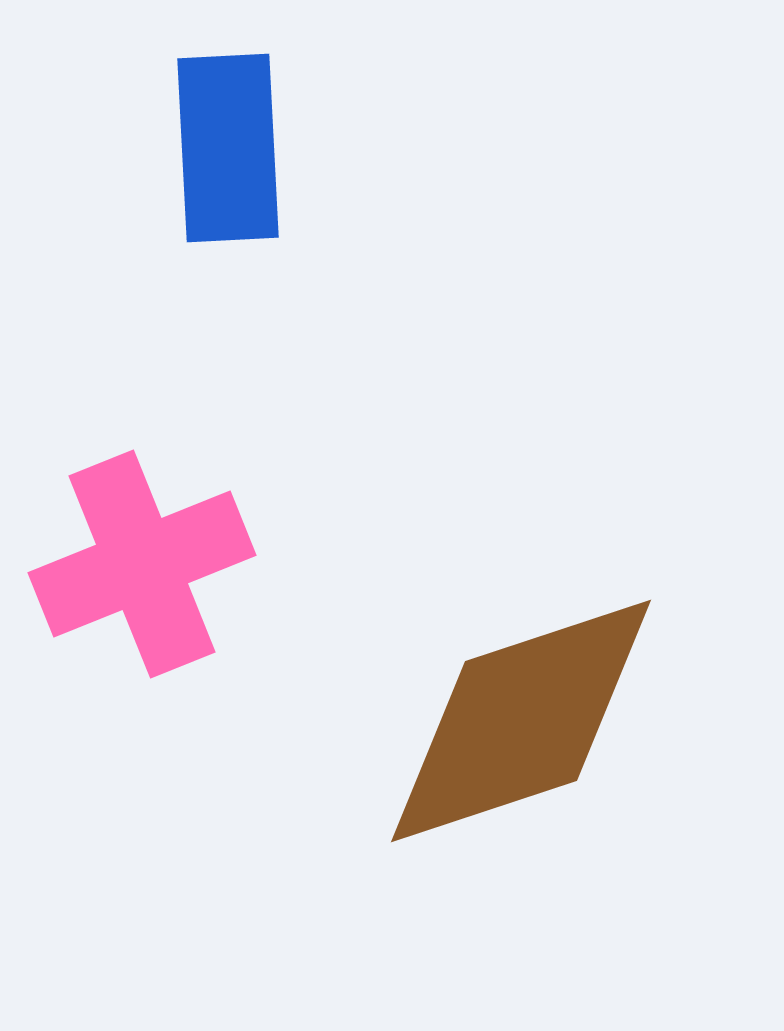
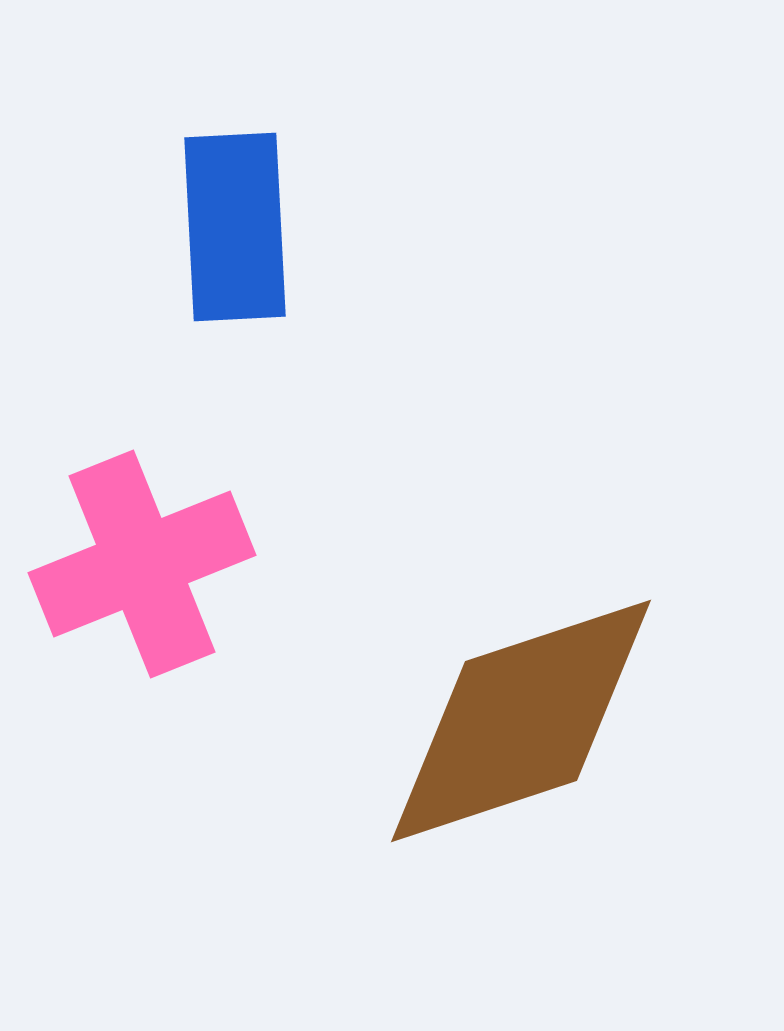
blue rectangle: moved 7 px right, 79 px down
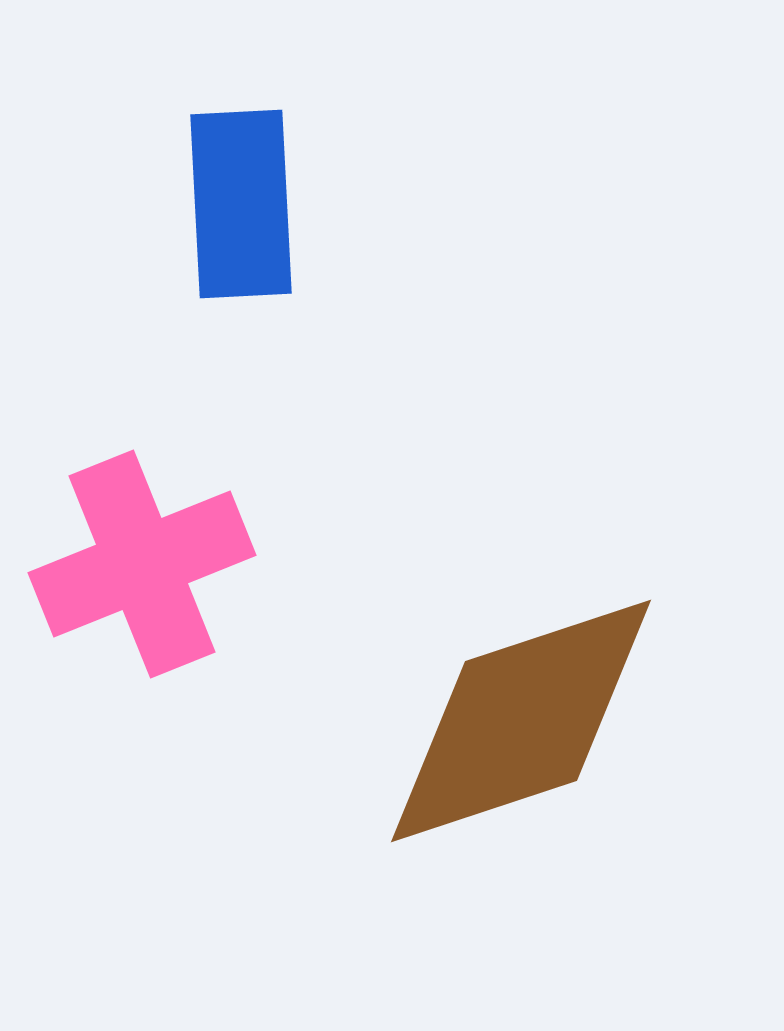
blue rectangle: moved 6 px right, 23 px up
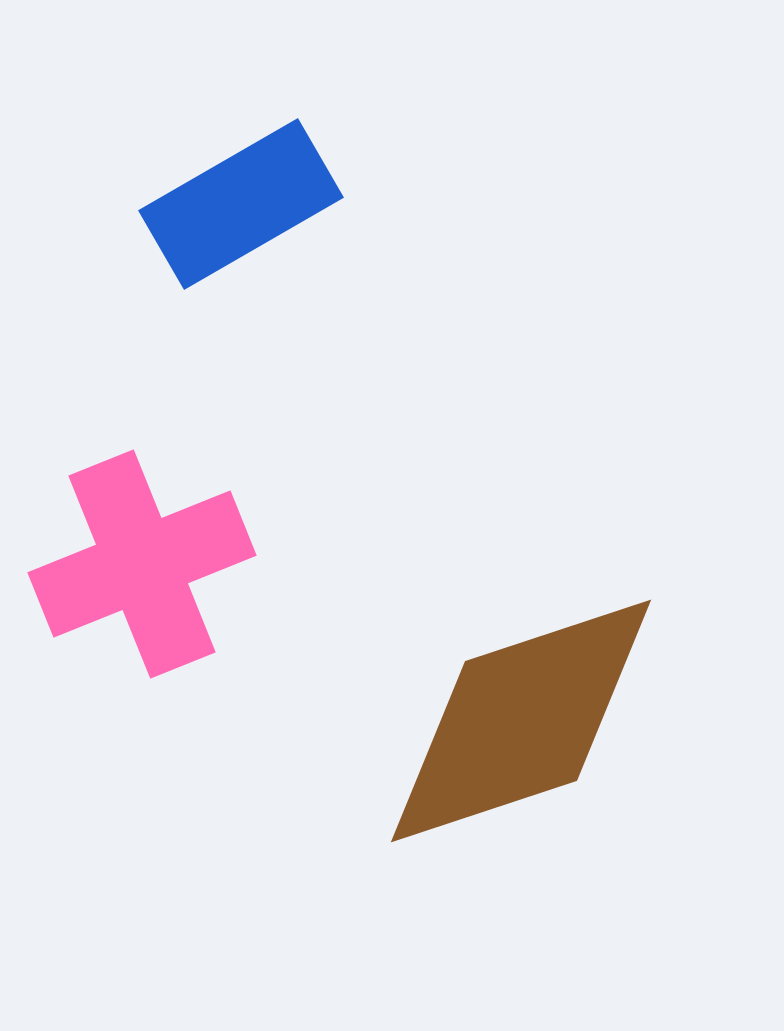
blue rectangle: rotated 63 degrees clockwise
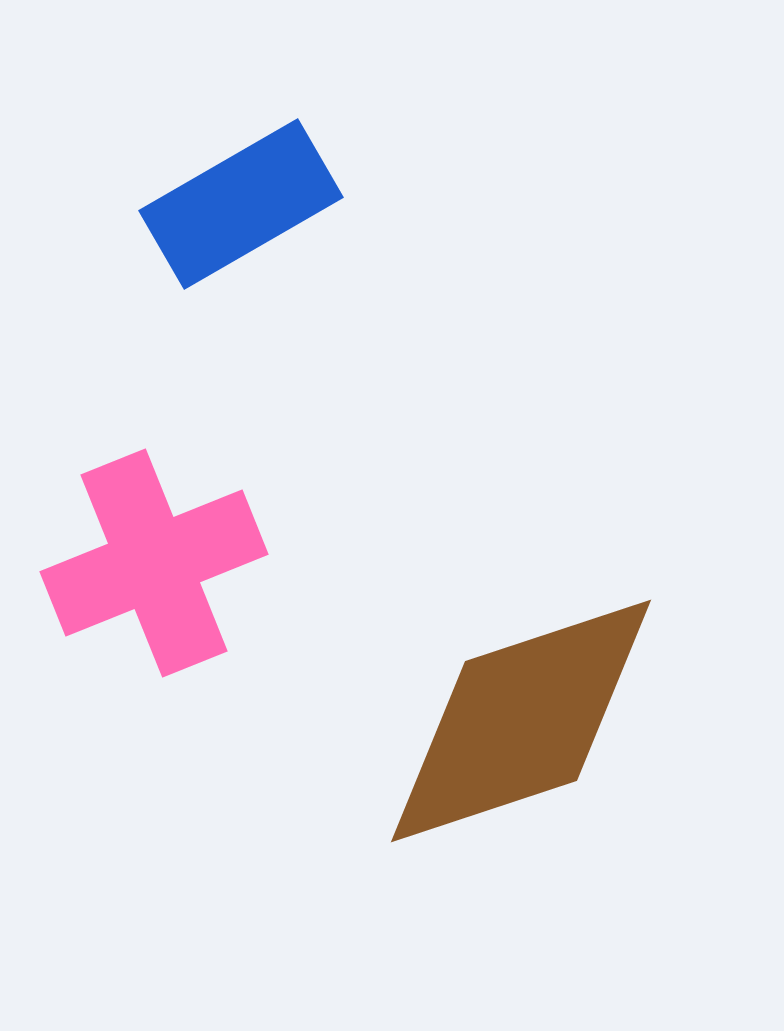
pink cross: moved 12 px right, 1 px up
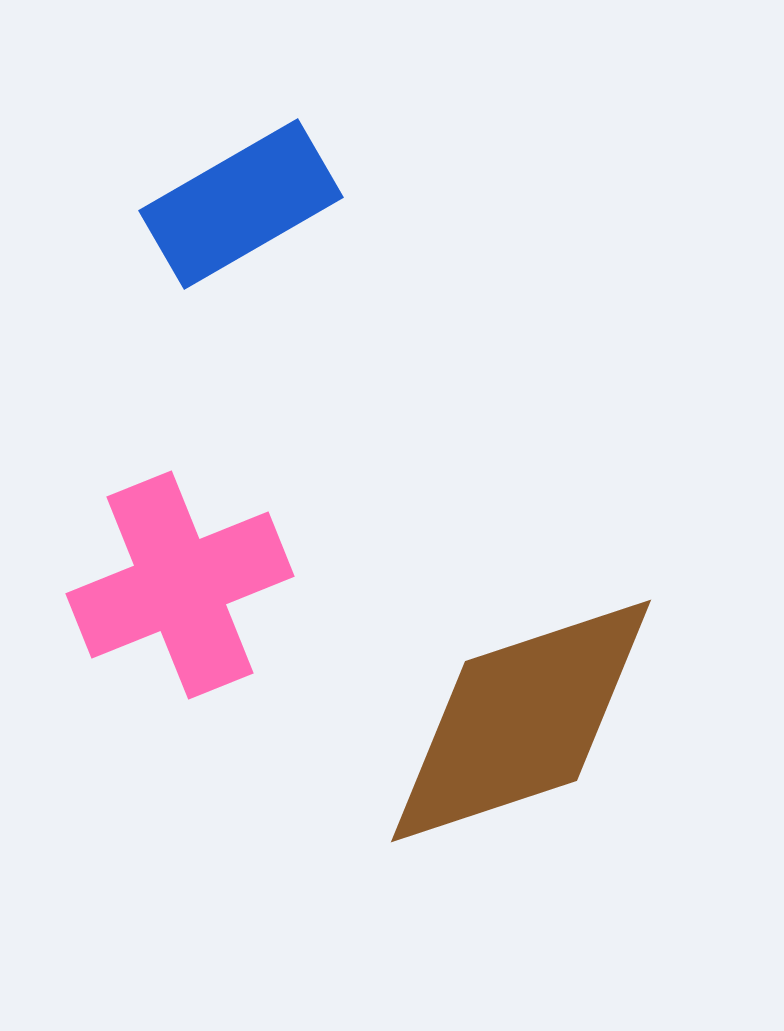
pink cross: moved 26 px right, 22 px down
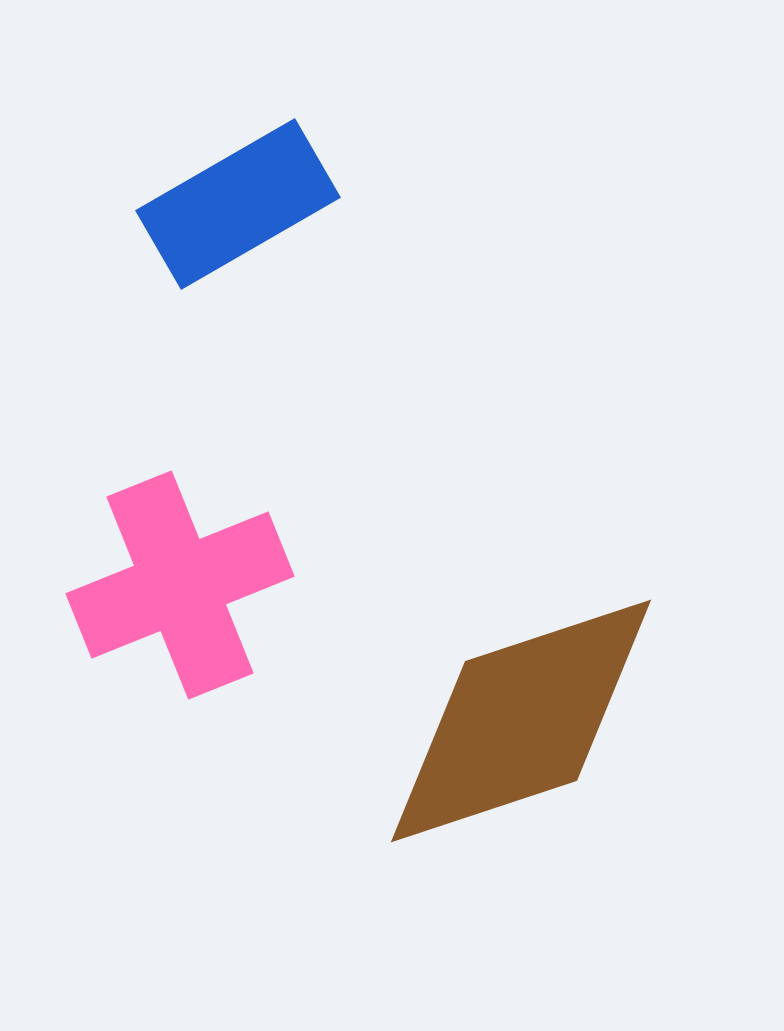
blue rectangle: moved 3 px left
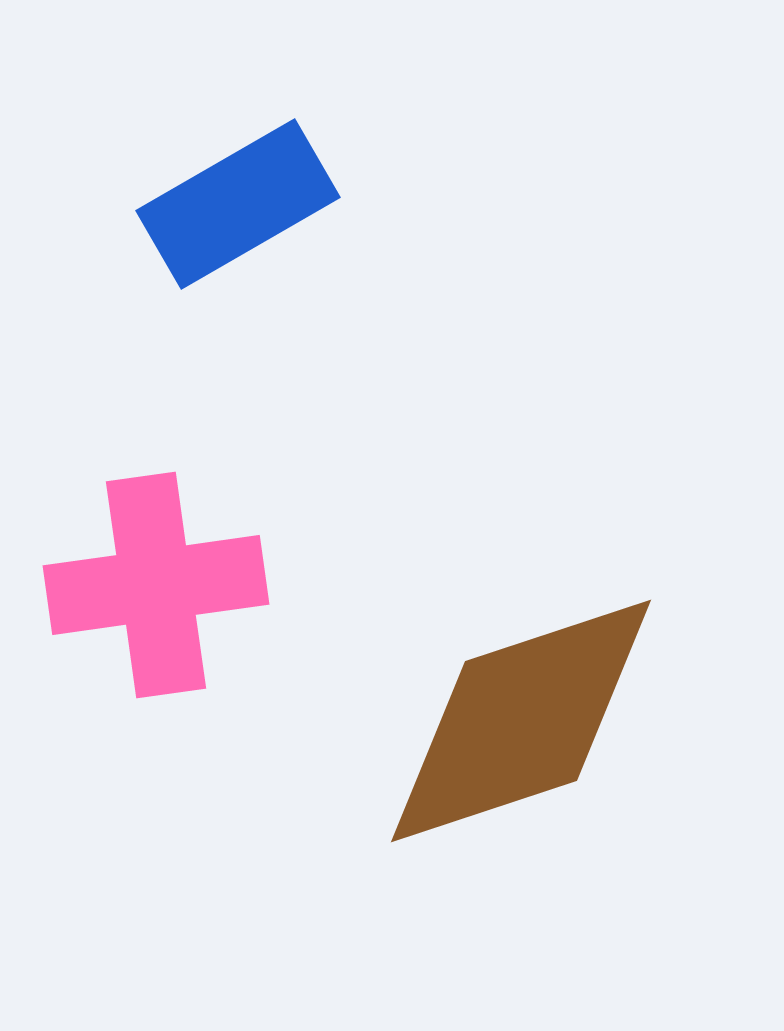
pink cross: moved 24 px left; rotated 14 degrees clockwise
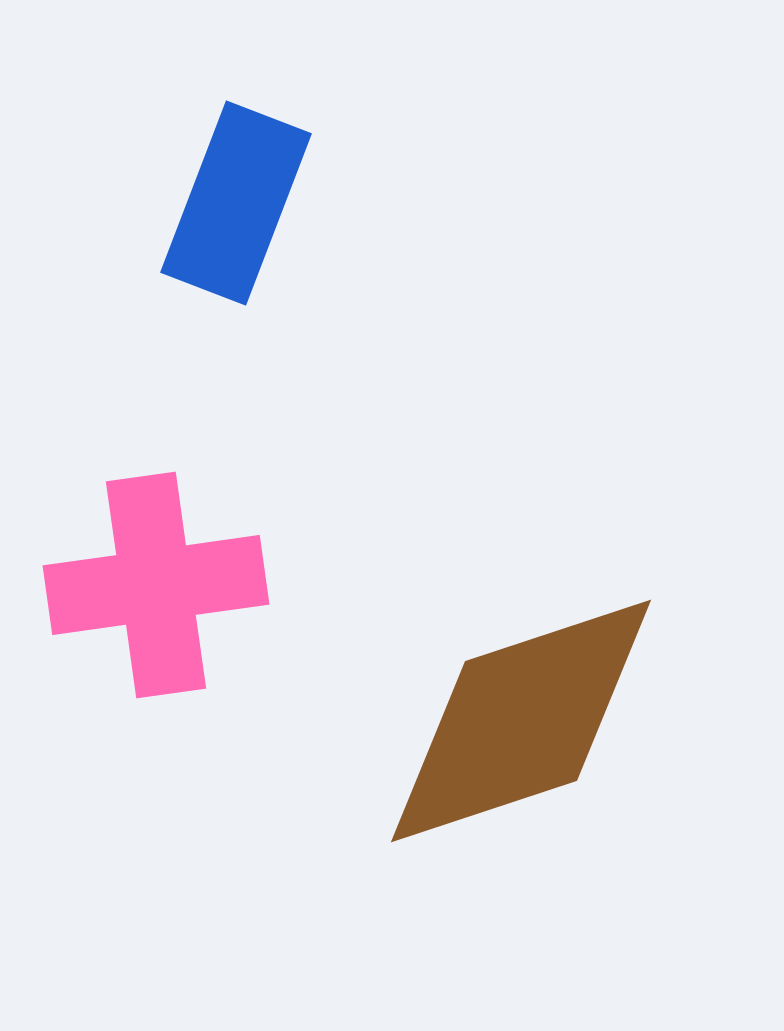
blue rectangle: moved 2 px left, 1 px up; rotated 39 degrees counterclockwise
